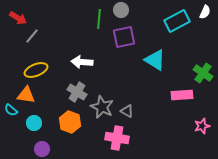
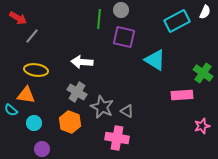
purple square: rotated 25 degrees clockwise
yellow ellipse: rotated 30 degrees clockwise
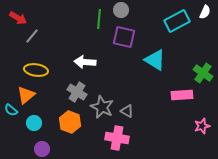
white arrow: moved 3 px right
orange triangle: rotated 48 degrees counterclockwise
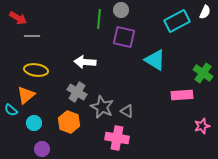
gray line: rotated 49 degrees clockwise
orange hexagon: moved 1 px left
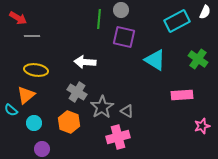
green cross: moved 5 px left, 14 px up
gray star: rotated 15 degrees clockwise
pink cross: moved 1 px right, 1 px up; rotated 25 degrees counterclockwise
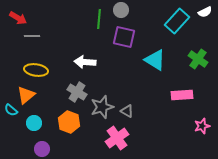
white semicircle: rotated 40 degrees clockwise
cyan rectangle: rotated 20 degrees counterclockwise
gray star: rotated 15 degrees clockwise
pink cross: moved 1 px left, 1 px down; rotated 20 degrees counterclockwise
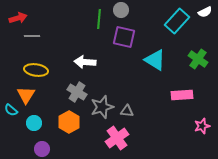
red arrow: rotated 48 degrees counterclockwise
orange triangle: rotated 18 degrees counterclockwise
gray triangle: rotated 24 degrees counterclockwise
orange hexagon: rotated 10 degrees clockwise
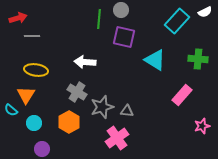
green cross: rotated 30 degrees counterclockwise
pink rectangle: rotated 45 degrees counterclockwise
